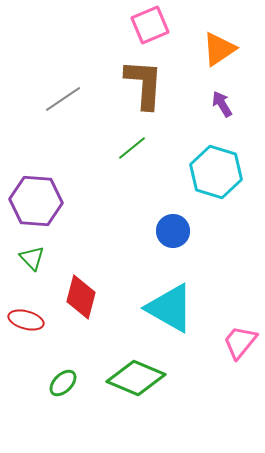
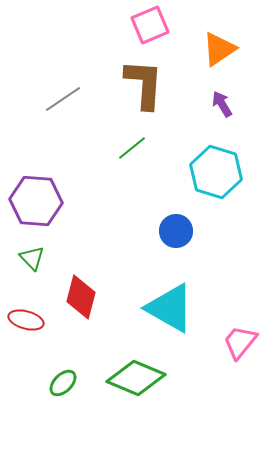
blue circle: moved 3 px right
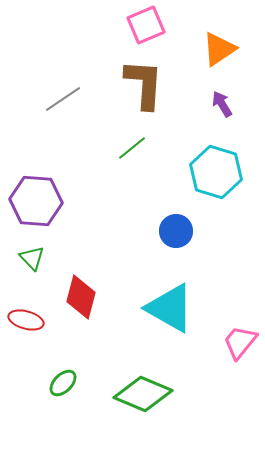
pink square: moved 4 px left
green diamond: moved 7 px right, 16 px down
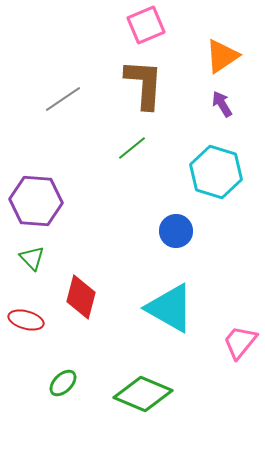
orange triangle: moved 3 px right, 7 px down
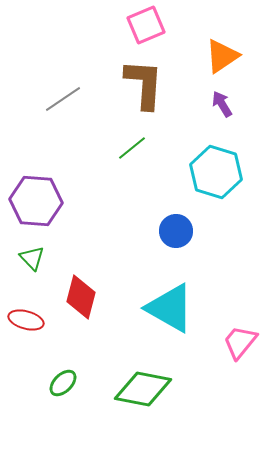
green diamond: moved 5 px up; rotated 12 degrees counterclockwise
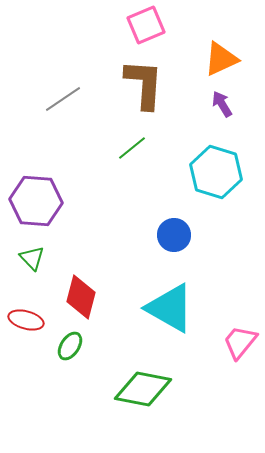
orange triangle: moved 1 px left, 3 px down; rotated 9 degrees clockwise
blue circle: moved 2 px left, 4 px down
green ellipse: moved 7 px right, 37 px up; rotated 12 degrees counterclockwise
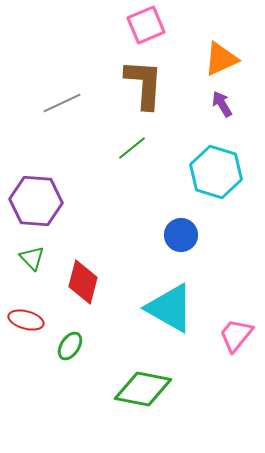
gray line: moved 1 px left, 4 px down; rotated 9 degrees clockwise
blue circle: moved 7 px right
red diamond: moved 2 px right, 15 px up
pink trapezoid: moved 4 px left, 7 px up
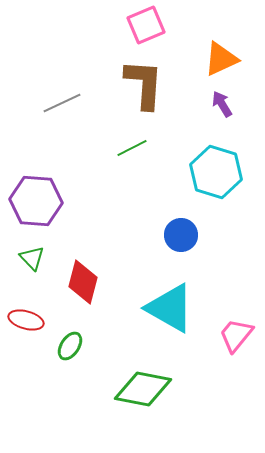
green line: rotated 12 degrees clockwise
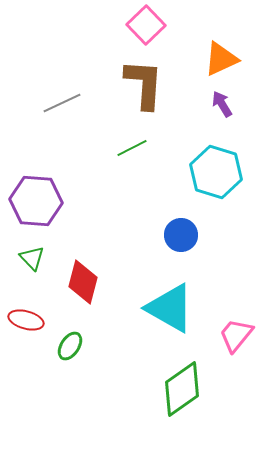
pink square: rotated 21 degrees counterclockwise
green diamond: moved 39 px right; rotated 46 degrees counterclockwise
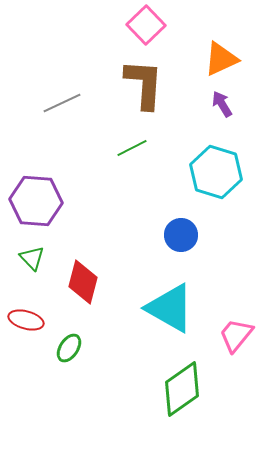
green ellipse: moved 1 px left, 2 px down
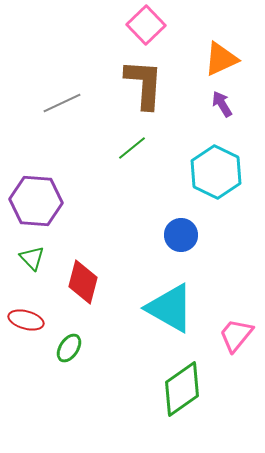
green line: rotated 12 degrees counterclockwise
cyan hexagon: rotated 9 degrees clockwise
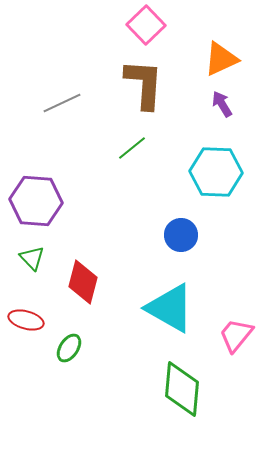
cyan hexagon: rotated 24 degrees counterclockwise
green diamond: rotated 50 degrees counterclockwise
